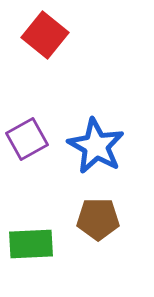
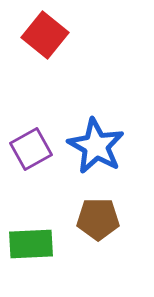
purple square: moved 4 px right, 10 px down
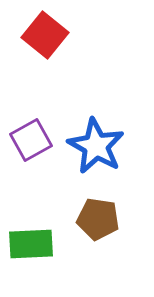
purple square: moved 9 px up
brown pentagon: rotated 9 degrees clockwise
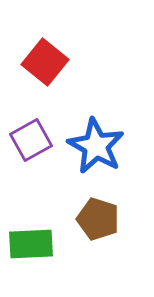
red square: moved 27 px down
brown pentagon: rotated 9 degrees clockwise
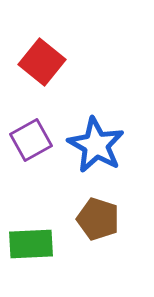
red square: moved 3 px left
blue star: moved 1 px up
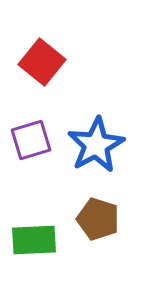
purple square: rotated 12 degrees clockwise
blue star: rotated 14 degrees clockwise
green rectangle: moved 3 px right, 4 px up
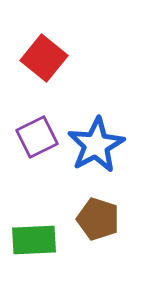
red square: moved 2 px right, 4 px up
purple square: moved 6 px right, 3 px up; rotated 9 degrees counterclockwise
